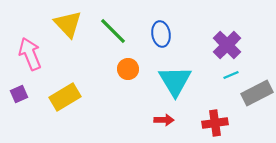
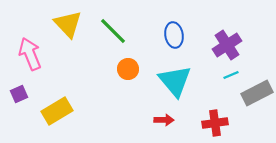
blue ellipse: moved 13 px right, 1 px down
purple cross: rotated 12 degrees clockwise
cyan triangle: rotated 9 degrees counterclockwise
yellow rectangle: moved 8 px left, 14 px down
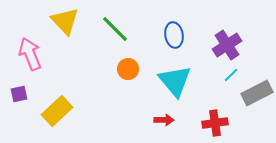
yellow triangle: moved 3 px left, 3 px up
green line: moved 2 px right, 2 px up
cyan line: rotated 21 degrees counterclockwise
purple square: rotated 12 degrees clockwise
yellow rectangle: rotated 12 degrees counterclockwise
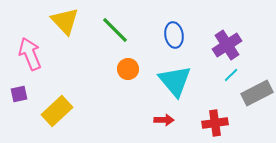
green line: moved 1 px down
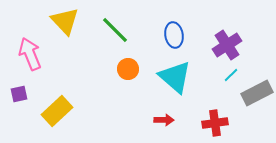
cyan triangle: moved 4 px up; rotated 9 degrees counterclockwise
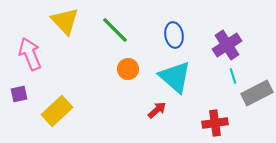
cyan line: moved 2 px right, 1 px down; rotated 63 degrees counterclockwise
red arrow: moved 7 px left, 10 px up; rotated 42 degrees counterclockwise
